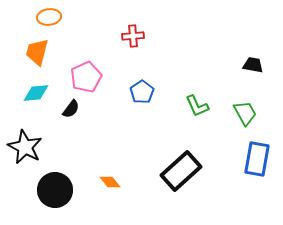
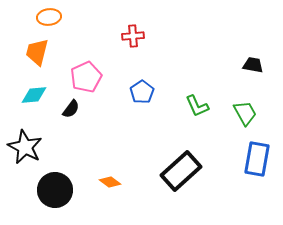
cyan diamond: moved 2 px left, 2 px down
orange diamond: rotated 15 degrees counterclockwise
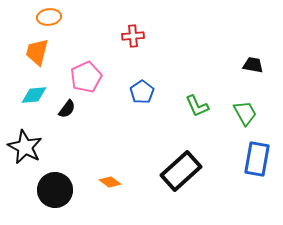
black semicircle: moved 4 px left
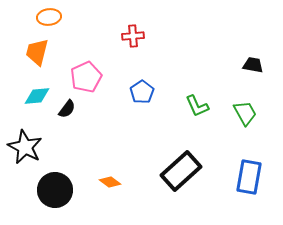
cyan diamond: moved 3 px right, 1 px down
blue rectangle: moved 8 px left, 18 px down
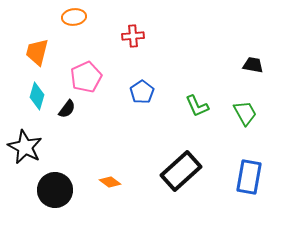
orange ellipse: moved 25 px right
cyan diamond: rotated 68 degrees counterclockwise
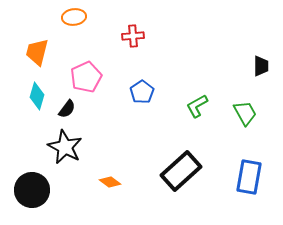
black trapezoid: moved 8 px right, 1 px down; rotated 80 degrees clockwise
green L-shape: rotated 85 degrees clockwise
black star: moved 40 px right
black circle: moved 23 px left
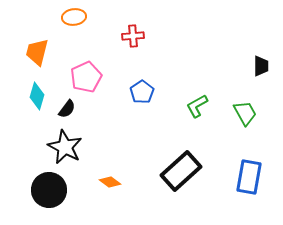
black circle: moved 17 px right
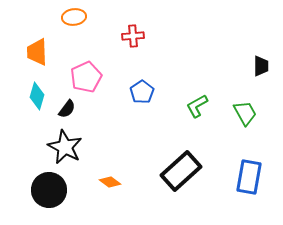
orange trapezoid: rotated 16 degrees counterclockwise
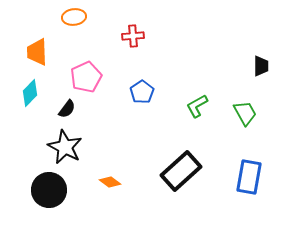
cyan diamond: moved 7 px left, 3 px up; rotated 28 degrees clockwise
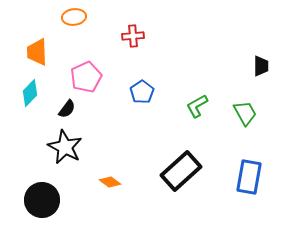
black circle: moved 7 px left, 10 px down
